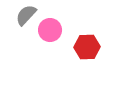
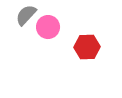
pink circle: moved 2 px left, 3 px up
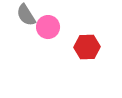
gray semicircle: rotated 75 degrees counterclockwise
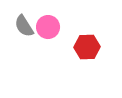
gray semicircle: moved 2 px left, 11 px down
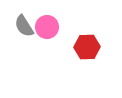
pink circle: moved 1 px left
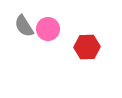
pink circle: moved 1 px right, 2 px down
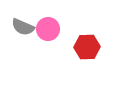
gray semicircle: moved 1 px left, 1 px down; rotated 35 degrees counterclockwise
